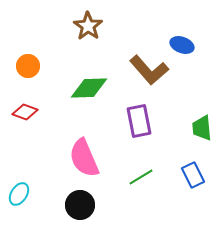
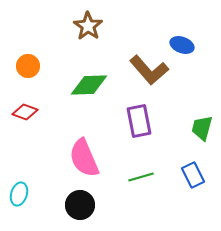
green diamond: moved 3 px up
green trapezoid: rotated 20 degrees clockwise
green line: rotated 15 degrees clockwise
cyan ellipse: rotated 15 degrees counterclockwise
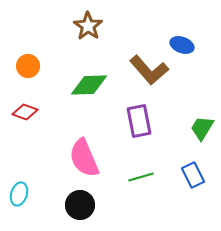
green trapezoid: rotated 16 degrees clockwise
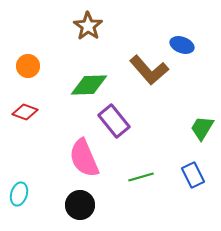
purple rectangle: moved 25 px left; rotated 28 degrees counterclockwise
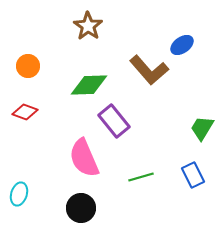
blue ellipse: rotated 55 degrees counterclockwise
black circle: moved 1 px right, 3 px down
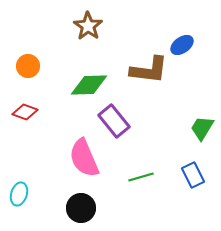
brown L-shape: rotated 42 degrees counterclockwise
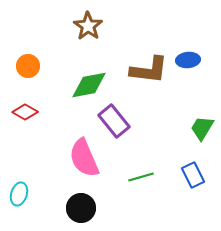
blue ellipse: moved 6 px right, 15 px down; rotated 30 degrees clockwise
green diamond: rotated 9 degrees counterclockwise
red diamond: rotated 10 degrees clockwise
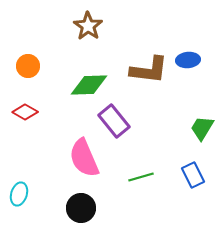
green diamond: rotated 9 degrees clockwise
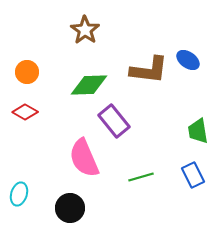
brown star: moved 3 px left, 4 px down
blue ellipse: rotated 40 degrees clockwise
orange circle: moved 1 px left, 6 px down
green trapezoid: moved 4 px left, 3 px down; rotated 40 degrees counterclockwise
black circle: moved 11 px left
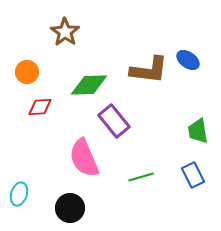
brown star: moved 20 px left, 2 px down
red diamond: moved 15 px right, 5 px up; rotated 35 degrees counterclockwise
